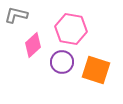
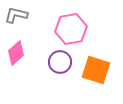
pink hexagon: rotated 20 degrees counterclockwise
pink diamond: moved 17 px left, 8 px down
purple circle: moved 2 px left
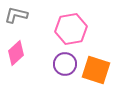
purple circle: moved 5 px right, 2 px down
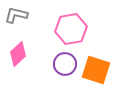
pink diamond: moved 2 px right, 1 px down
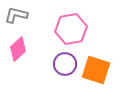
pink diamond: moved 5 px up
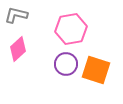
purple circle: moved 1 px right
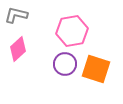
pink hexagon: moved 1 px right, 2 px down
purple circle: moved 1 px left
orange square: moved 1 px up
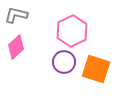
pink hexagon: rotated 16 degrees counterclockwise
pink diamond: moved 2 px left, 2 px up
purple circle: moved 1 px left, 2 px up
